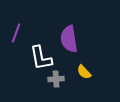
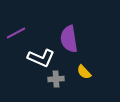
purple line: rotated 42 degrees clockwise
white L-shape: rotated 56 degrees counterclockwise
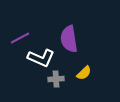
purple line: moved 4 px right, 5 px down
yellow semicircle: moved 1 px down; rotated 91 degrees counterclockwise
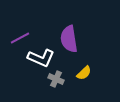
gray cross: rotated 28 degrees clockwise
